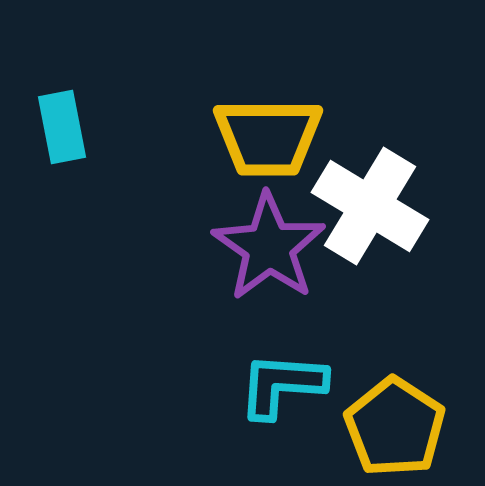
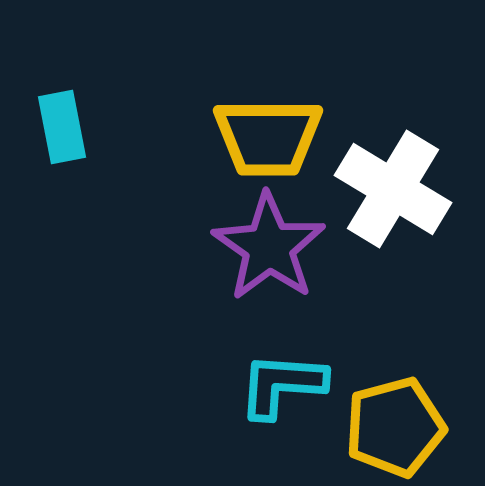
white cross: moved 23 px right, 17 px up
yellow pentagon: rotated 24 degrees clockwise
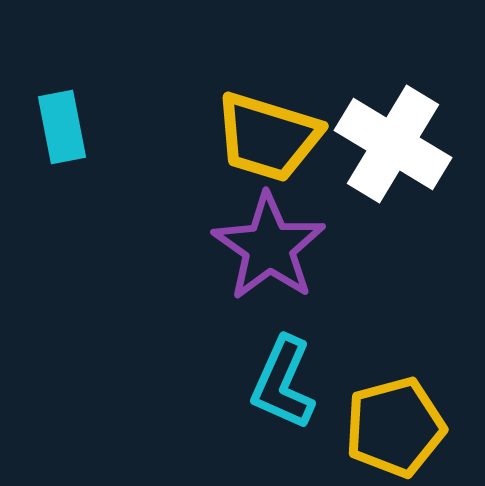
yellow trapezoid: rotated 17 degrees clockwise
white cross: moved 45 px up
cyan L-shape: moved 1 px right, 2 px up; rotated 70 degrees counterclockwise
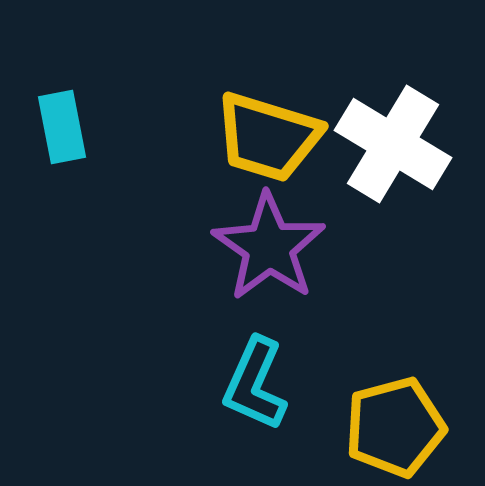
cyan L-shape: moved 28 px left, 1 px down
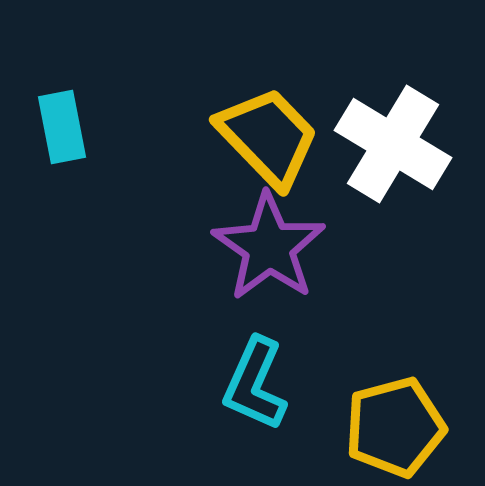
yellow trapezoid: rotated 151 degrees counterclockwise
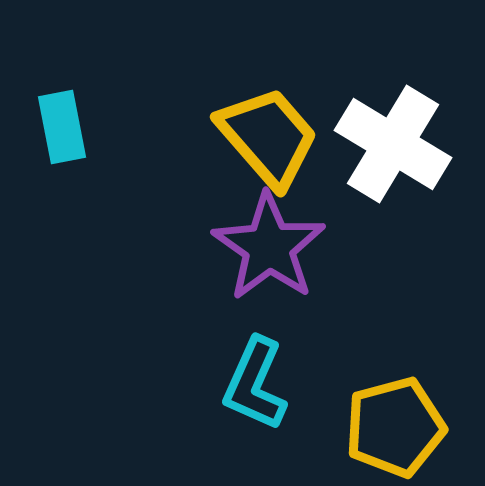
yellow trapezoid: rotated 3 degrees clockwise
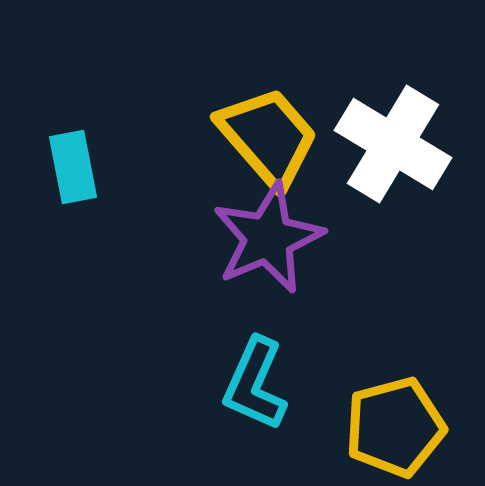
cyan rectangle: moved 11 px right, 40 px down
purple star: moved 1 px left, 9 px up; rotated 14 degrees clockwise
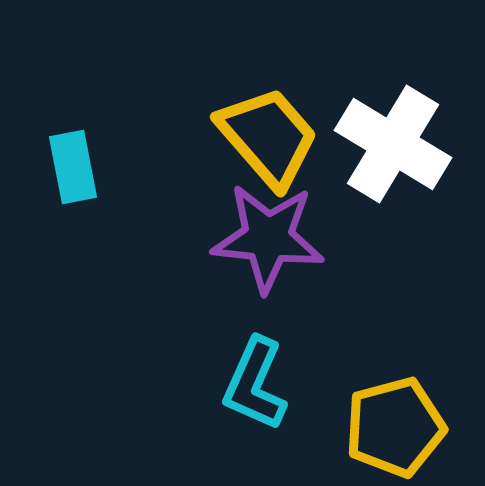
purple star: rotated 29 degrees clockwise
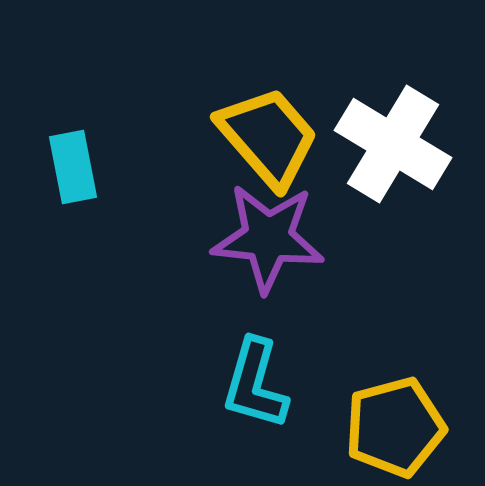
cyan L-shape: rotated 8 degrees counterclockwise
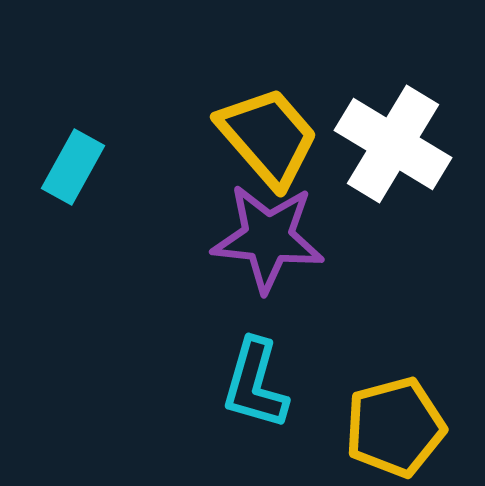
cyan rectangle: rotated 40 degrees clockwise
